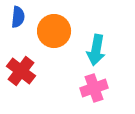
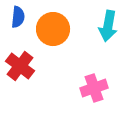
orange circle: moved 1 px left, 2 px up
cyan arrow: moved 12 px right, 24 px up
red cross: moved 1 px left, 5 px up
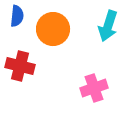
blue semicircle: moved 1 px left, 1 px up
cyan arrow: rotated 8 degrees clockwise
red cross: rotated 24 degrees counterclockwise
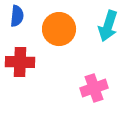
orange circle: moved 6 px right
red cross: moved 4 px up; rotated 12 degrees counterclockwise
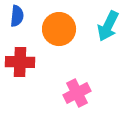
cyan arrow: rotated 8 degrees clockwise
pink cross: moved 17 px left, 5 px down; rotated 8 degrees counterclockwise
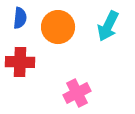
blue semicircle: moved 3 px right, 2 px down
orange circle: moved 1 px left, 2 px up
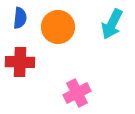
cyan arrow: moved 4 px right, 2 px up
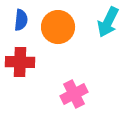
blue semicircle: moved 1 px right, 2 px down
cyan arrow: moved 4 px left, 2 px up
pink cross: moved 3 px left, 1 px down
